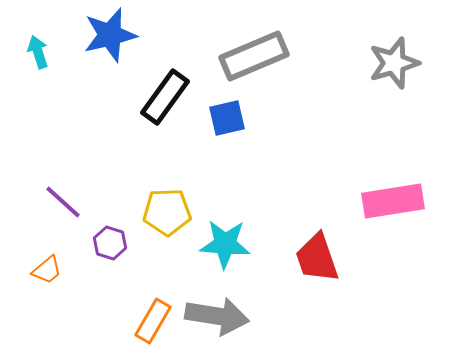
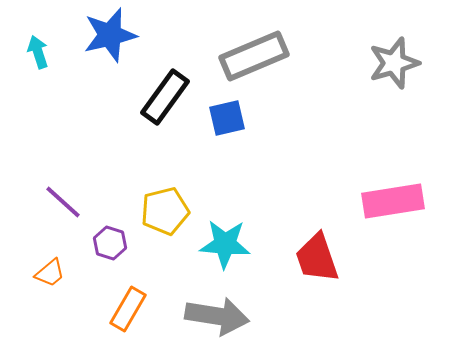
yellow pentagon: moved 2 px left, 1 px up; rotated 12 degrees counterclockwise
orange trapezoid: moved 3 px right, 3 px down
orange rectangle: moved 25 px left, 12 px up
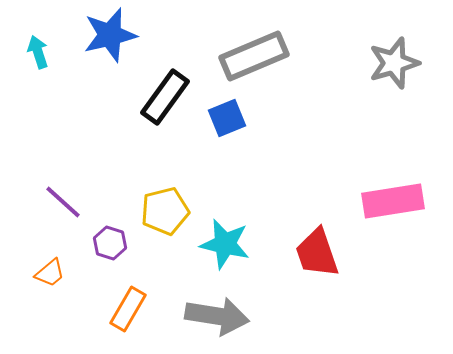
blue square: rotated 9 degrees counterclockwise
cyan star: rotated 9 degrees clockwise
red trapezoid: moved 5 px up
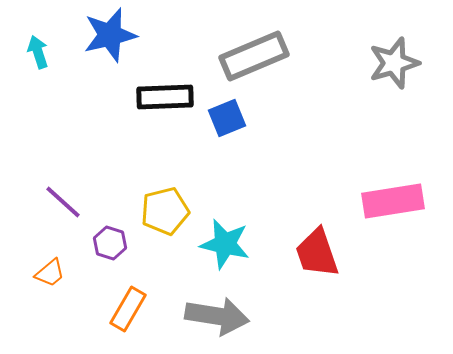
black rectangle: rotated 52 degrees clockwise
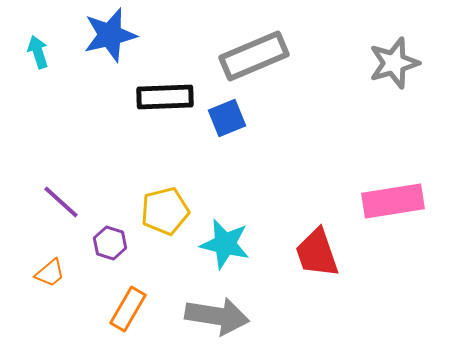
purple line: moved 2 px left
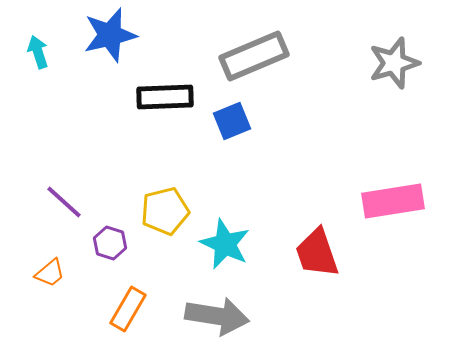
blue square: moved 5 px right, 3 px down
purple line: moved 3 px right
cyan star: rotated 12 degrees clockwise
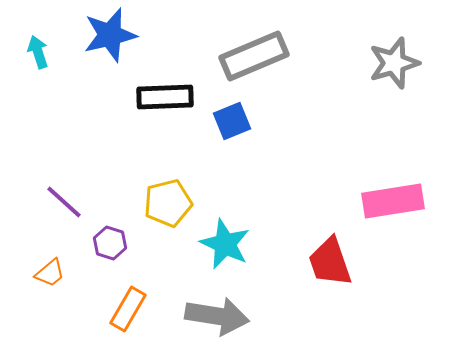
yellow pentagon: moved 3 px right, 8 px up
red trapezoid: moved 13 px right, 9 px down
